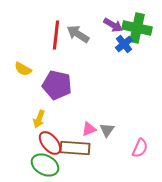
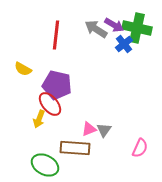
purple arrow: moved 1 px right
gray arrow: moved 18 px right, 5 px up
gray triangle: moved 3 px left
red ellipse: moved 39 px up
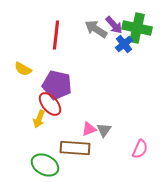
purple arrow: rotated 18 degrees clockwise
pink semicircle: moved 1 px down
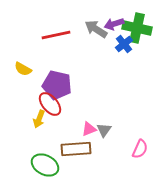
purple arrow: moved 1 px up; rotated 114 degrees clockwise
red line: rotated 72 degrees clockwise
brown rectangle: moved 1 px right, 1 px down; rotated 8 degrees counterclockwise
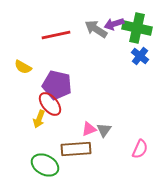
blue cross: moved 16 px right, 12 px down; rotated 12 degrees counterclockwise
yellow semicircle: moved 2 px up
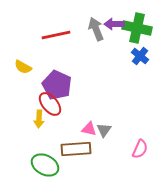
purple arrow: rotated 18 degrees clockwise
gray arrow: rotated 35 degrees clockwise
purple pentagon: rotated 12 degrees clockwise
yellow arrow: rotated 18 degrees counterclockwise
pink triangle: rotated 35 degrees clockwise
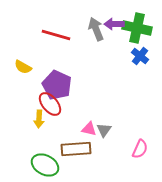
red line: rotated 28 degrees clockwise
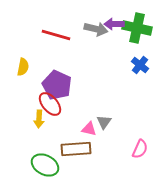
gray arrow: rotated 125 degrees clockwise
blue cross: moved 9 px down
yellow semicircle: rotated 108 degrees counterclockwise
gray triangle: moved 8 px up
